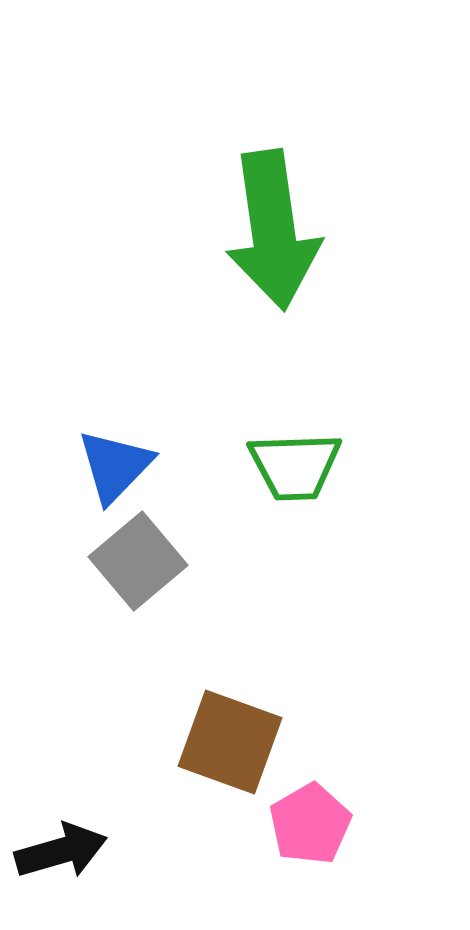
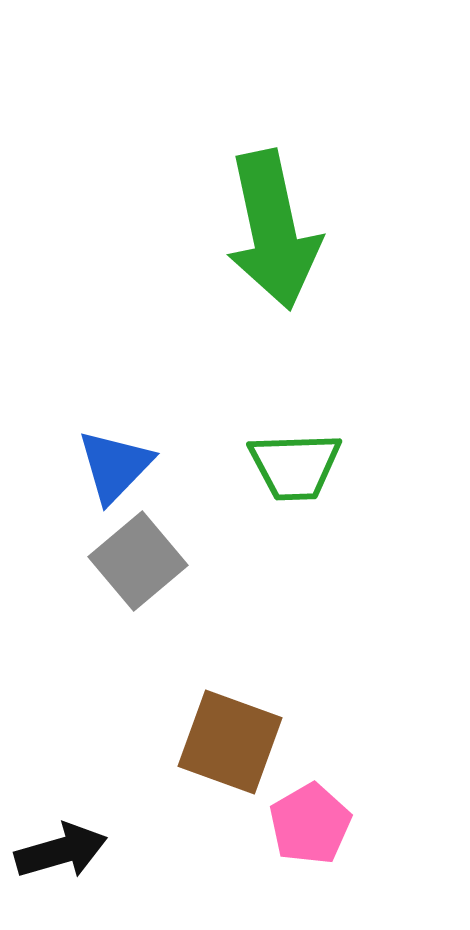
green arrow: rotated 4 degrees counterclockwise
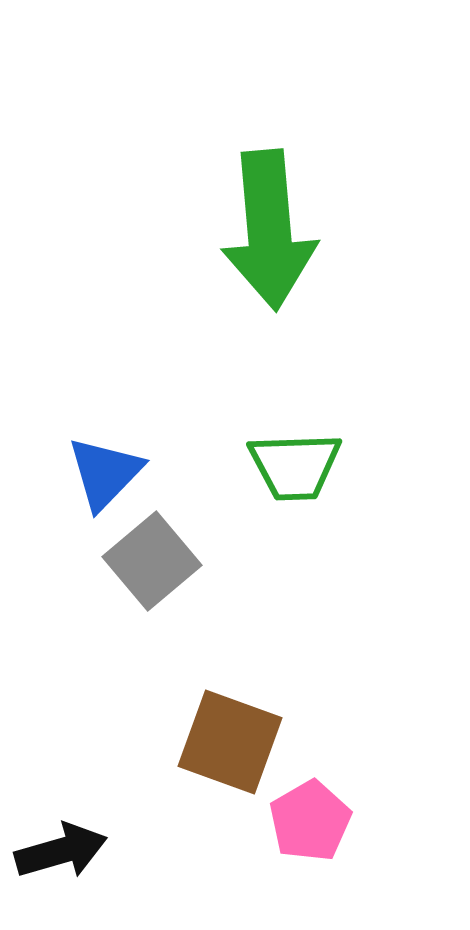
green arrow: moved 4 px left; rotated 7 degrees clockwise
blue triangle: moved 10 px left, 7 px down
gray square: moved 14 px right
pink pentagon: moved 3 px up
